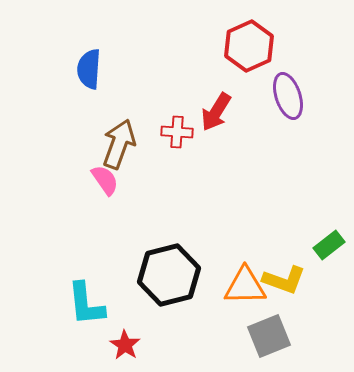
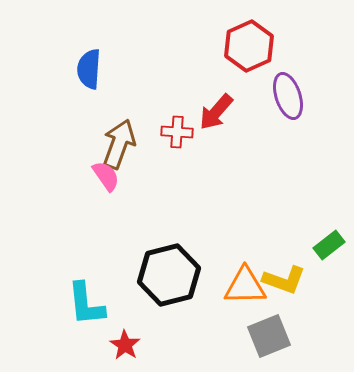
red arrow: rotated 9 degrees clockwise
pink semicircle: moved 1 px right, 4 px up
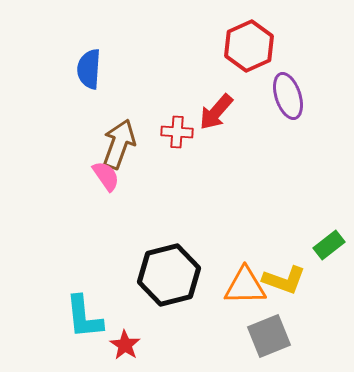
cyan L-shape: moved 2 px left, 13 px down
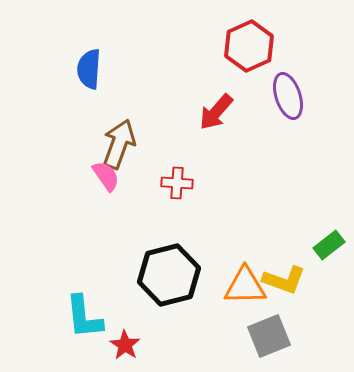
red cross: moved 51 px down
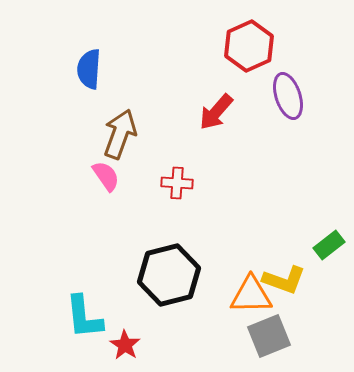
brown arrow: moved 1 px right, 10 px up
orange triangle: moved 6 px right, 9 px down
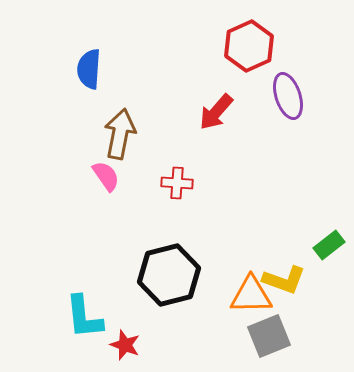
brown arrow: rotated 9 degrees counterclockwise
red star: rotated 12 degrees counterclockwise
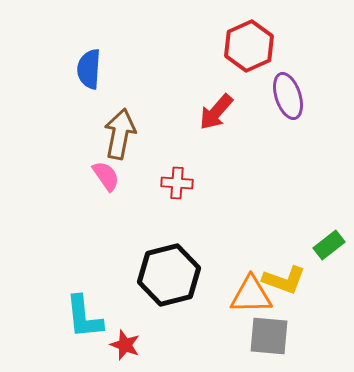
gray square: rotated 27 degrees clockwise
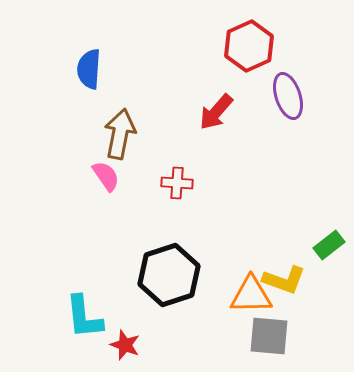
black hexagon: rotated 4 degrees counterclockwise
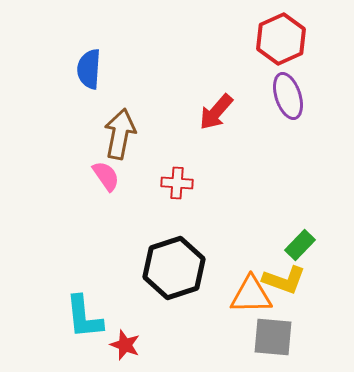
red hexagon: moved 32 px right, 7 px up
green rectangle: moved 29 px left; rotated 8 degrees counterclockwise
black hexagon: moved 5 px right, 7 px up
gray square: moved 4 px right, 1 px down
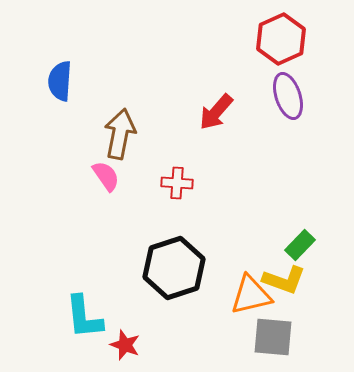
blue semicircle: moved 29 px left, 12 px down
orange triangle: rotated 12 degrees counterclockwise
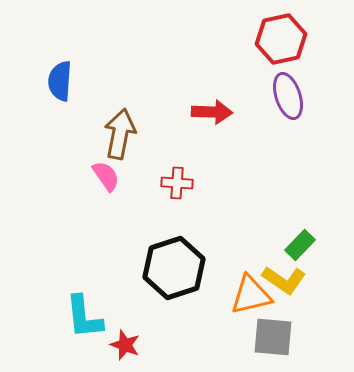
red hexagon: rotated 12 degrees clockwise
red arrow: moved 4 px left; rotated 129 degrees counterclockwise
yellow L-shape: rotated 15 degrees clockwise
